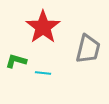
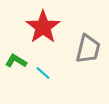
green L-shape: rotated 15 degrees clockwise
cyan line: rotated 35 degrees clockwise
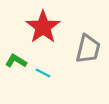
cyan line: rotated 14 degrees counterclockwise
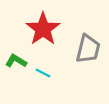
red star: moved 2 px down
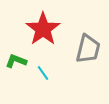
green L-shape: rotated 10 degrees counterclockwise
cyan line: rotated 28 degrees clockwise
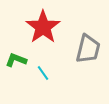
red star: moved 2 px up
green L-shape: moved 1 px up
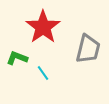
green L-shape: moved 1 px right, 2 px up
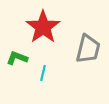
cyan line: rotated 49 degrees clockwise
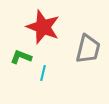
red star: rotated 16 degrees counterclockwise
green L-shape: moved 4 px right, 1 px up
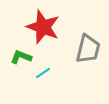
cyan line: rotated 42 degrees clockwise
